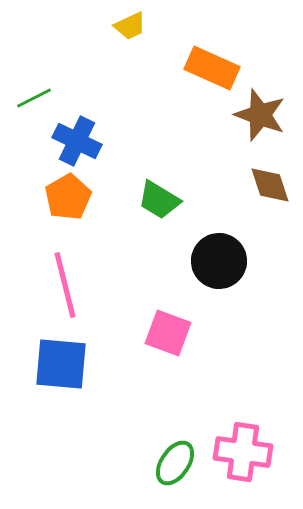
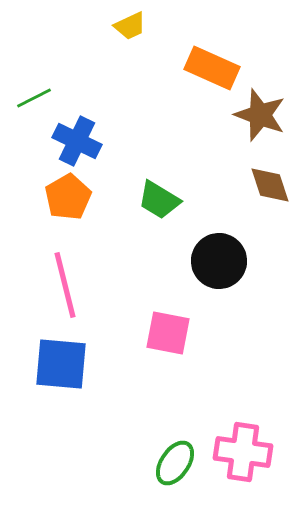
pink square: rotated 9 degrees counterclockwise
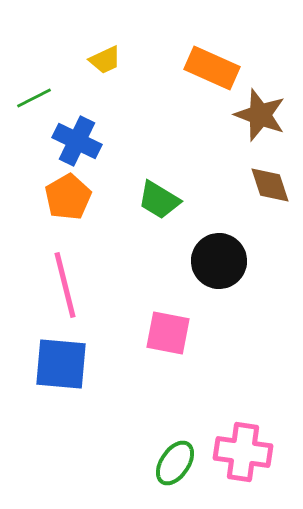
yellow trapezoid: moved 25 px left, 34 px down
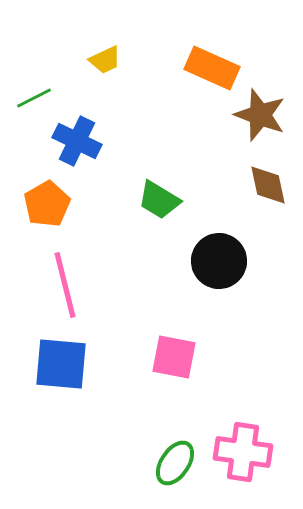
brown diamond: moved 2 px left; rotated 6 degrees clockwise
orange pentagon: moved 21 px left, 7 px down
pink square: moved 6 px right, 24 px down
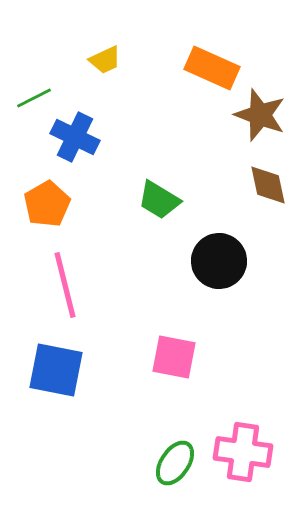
blue cross: moved 2 px left, 4 px up
blue square: moved 5 px left, 6 px down; rotated 6 degrees clockwise
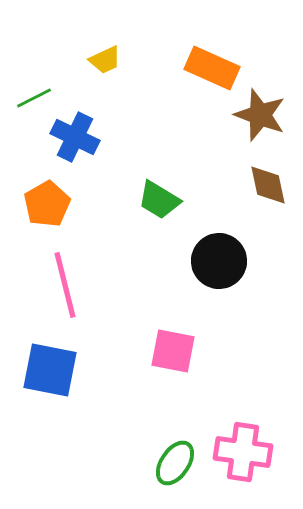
pink square: moved 1 px left, 6 px up
blue square: moved 6 px left
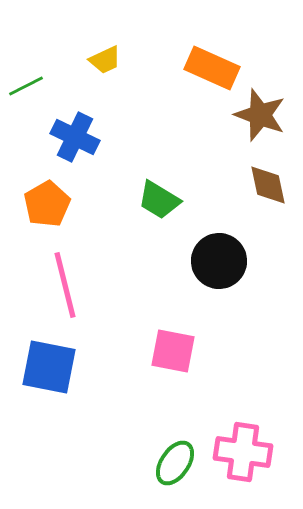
green line: moved 8 px left, 12 px up
blue square: moved 1 px left, 3 px up
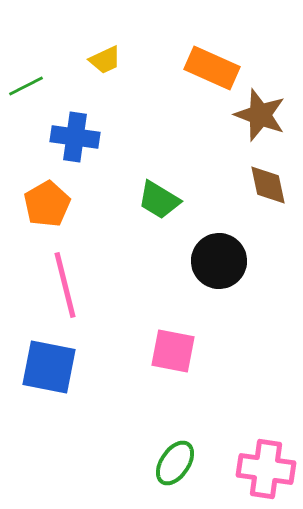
blue cross: rotated 18 degrees counterclockwise
pink cross: moved 23 px right, 17 px down
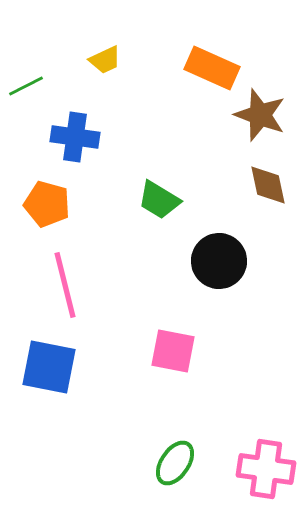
orange pentagon: rotated 27 degrees counterclockwise
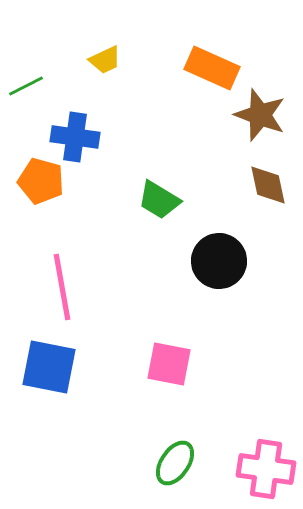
orange pentagon: moved 6 px left, 23 px up
pink line: moved 3 px left, 2 px down; rotated 4 degrees clockwise
pink square: moved 4 px left, 13 px down
